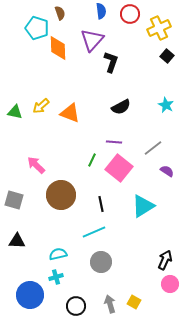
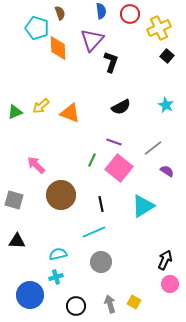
green triangle: rotated 35 degrees counterclockwise
purple line: rotated 14 degrees clockwise
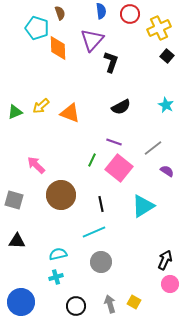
blue circle: moved 9 px left, 7 px down
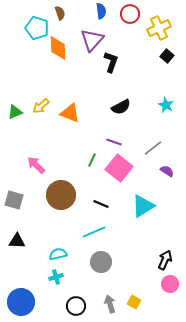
black line: rotated 56 degrees counterclockwise
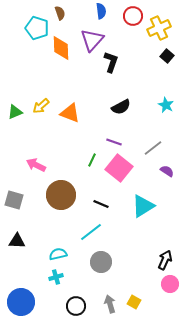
red circle: moved 3 px right, 2 px down
orange diamond: moved 3 px right
pink arrow: rotated 18 degrees counterclockwise
cyan line: moved 3 px left; rotated 15 degrees counterclockwise
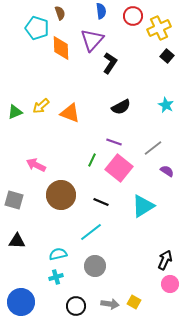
black L-shape: moved 1 px left, 1 px down; rotated 15 degrees clockwise
black line: moved 2 px up
gray circle: moved 6 px left, 4 px down
gray arrow: rotated 114 degrees clockwise
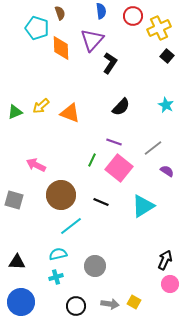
black semicircle: rotated 18 degrees counterclockwise
cyan line: moved 20 px left, 6 px up
black triangle: moved 21 px down
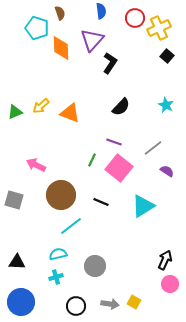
red circle: moved 2 px right, 2 px down
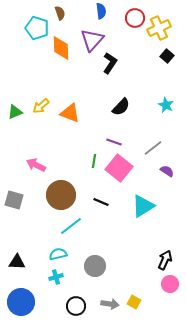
green line: moved 2 px right, 1 px down; rotated 16 degrees counterclockwise
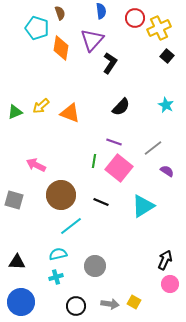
orange diamond: rotated 10 degrees clockwise
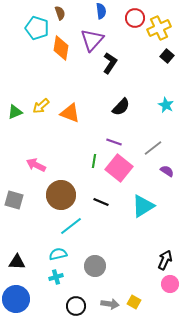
blue circle: moved 5 px left, 3 px up
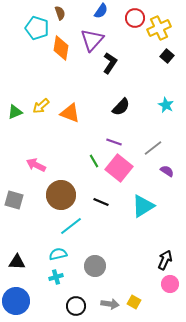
blue semicircle: rotated 42 degrees clockwise
green line: rotated 40 degrees counterclockwise
blue circle: moved 2 px down
